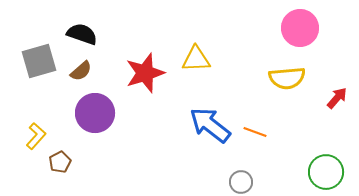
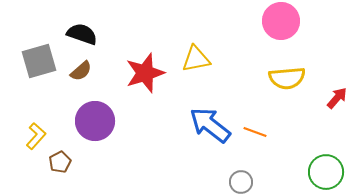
pink circle: moved 19 px left, 7 px up
yellow triangle: rotated 8 degrees counterclockwise
purple circle: moved 8 px down
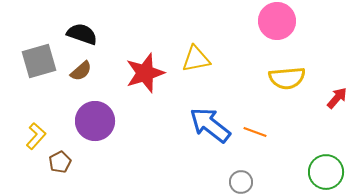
pink circle: moved 4 px left
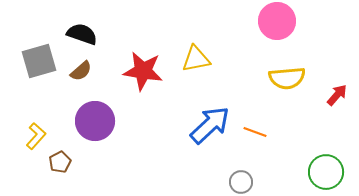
red star: moved 2 px left, 2 px up; rotated 27 degrees clockwise
red arrow: moved 3 px up
blue arrow: rotated 99 degrees clockwise
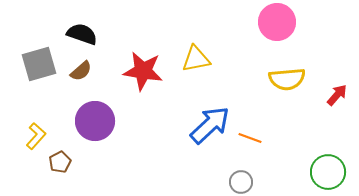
pink circle: moved 1 px down
gray square: moved 3 px down
yellow semicircle: moved 1 px down
orange line: moved 5 px left, 6 px down
green circle: moved 2 px right
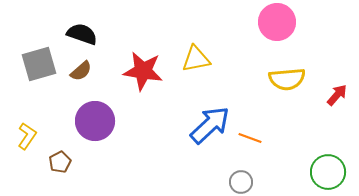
yellow L-shape: moved 9 px left; rotated 8 degrees counterclockwise
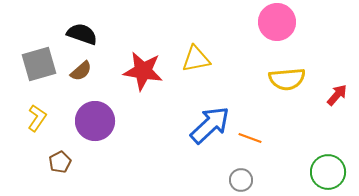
yellow L-shape: moved 10 px right, 18 px up
gray circle: moved 2 px up
